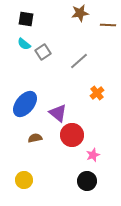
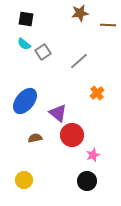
blue ellipse: moved 3 px up
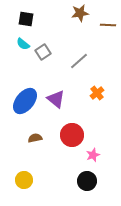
cyan semicircle: moved 1 px left
purple triangle: moved 2 px left, 14 px up
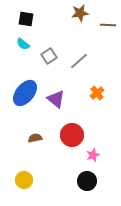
gray square: moved 6 px right, 4 px down
blue ellipse: moved 8 px up
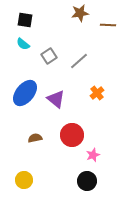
black square: moved 1 px left, 1 px down
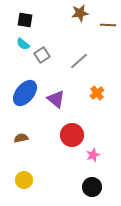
gray square: moved 7 px left, 1 px up
brown semicircle: moved 14 px left
black circle: moved 5 px right, 6 px down
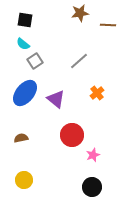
gray square: moved 7 px left, 6 px down
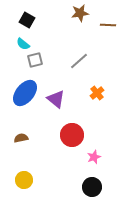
black square: moved 2 px right; rotated 21 degrees clockwise
gray square: moved 1 px up; rotated 21 degrees clockwise
pink star: moved 1 px right, 2 px down
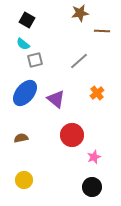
brown line: moved 6 px left, 6 px down
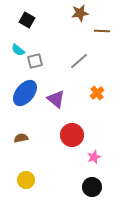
cyan semicircle: moved 5 px left, 6 px down
gray square: moved 1 px down
yellow circle: moved 2 px right
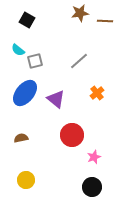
brown line: moved 3 px right, 10 px up
